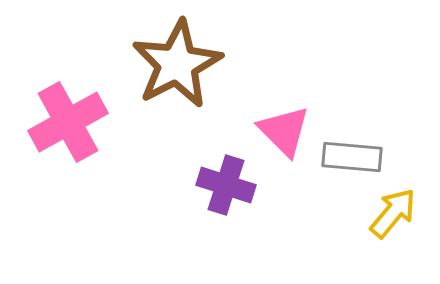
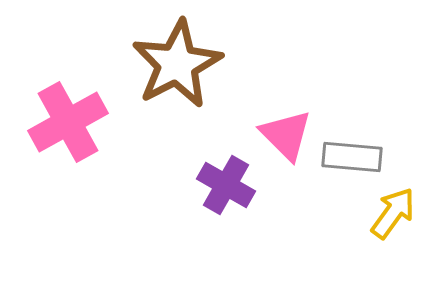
pink triangle: moved 2 px right, 4 px down
purple cross: rotated 12 degrees clockwise
yellow arrow: rotated 4 degrees counterclockwise
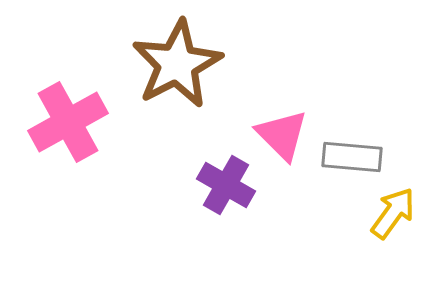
pink triangle: moved 4 px left
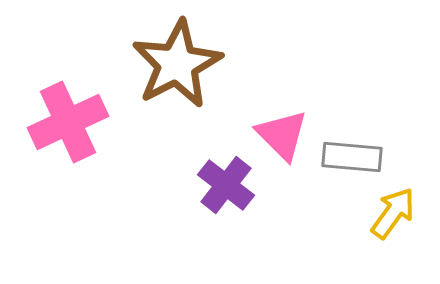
pink cross: rotated 4 degrees clockwise
purple cross: rotated 8 degrees clockwise
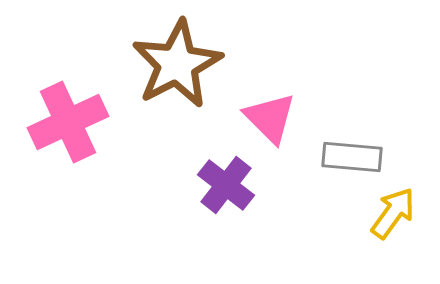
pink triangle: moved 12 px left, 17 px up
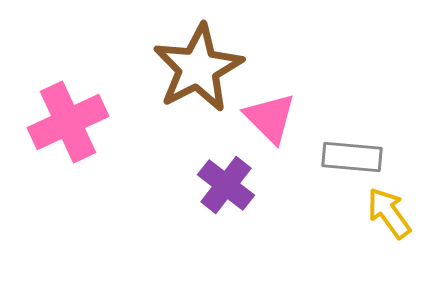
brown star: moved 21 px right, 4 px down
yellow arrow: moved 4 px left; rotated 72 degrees counterclockwise
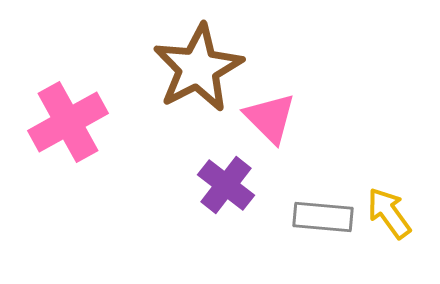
pink cross: rotated 4 degrees counterclockwise
gray rectangle: moved 29 px left, 60 px down
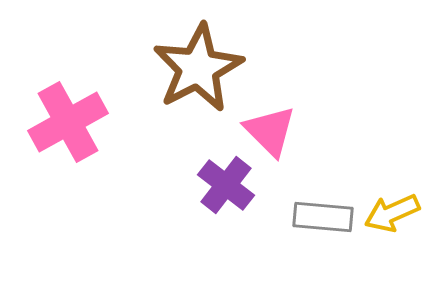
pink triangle: moved 13 px down
yellow arrow: moved 3 px right; rotated 78 degrees counterclockwise
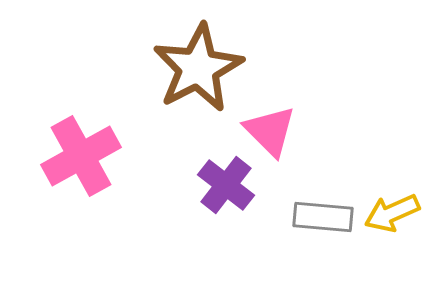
pink cross: moved 13 px right, 34 px down
